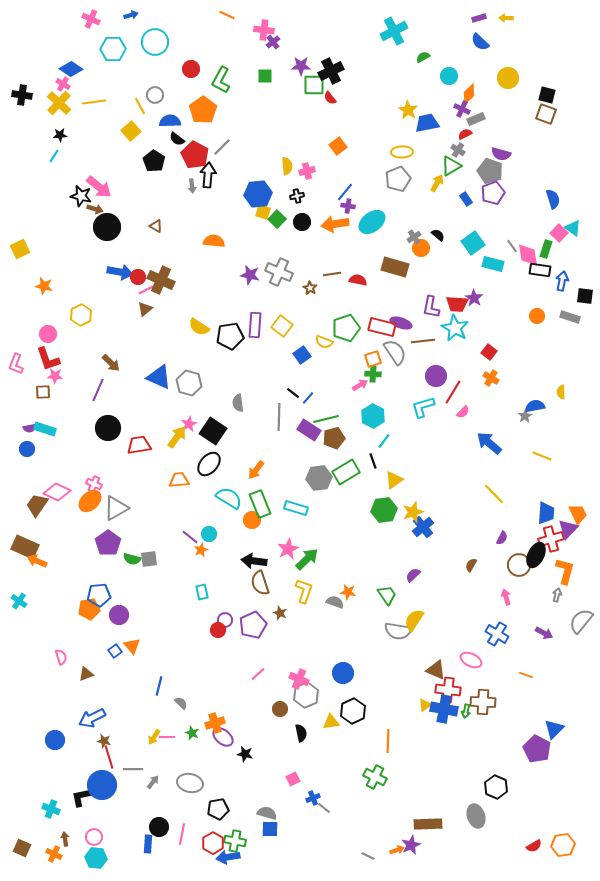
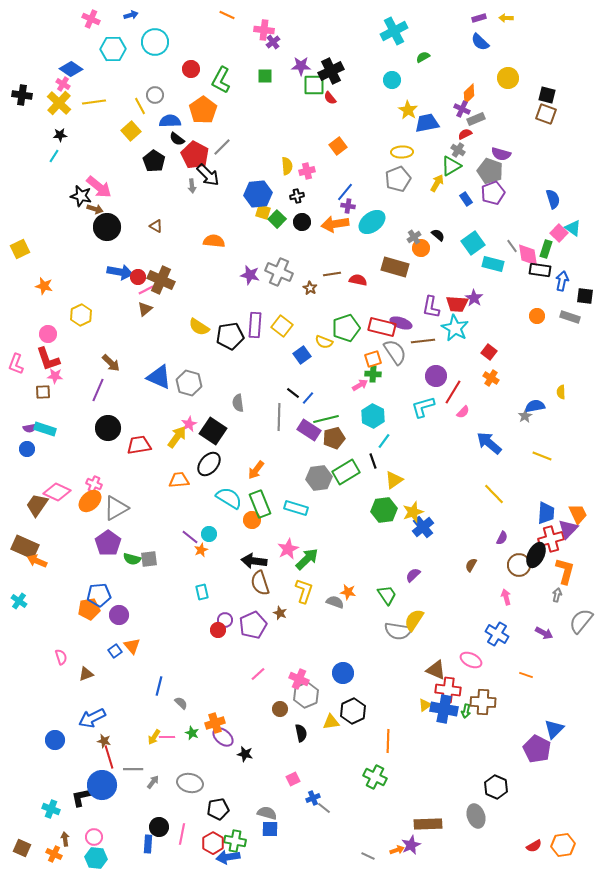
cyan circle at (449, 76): moved 57 px left, 4 px down
black arrow at (208, 175): rotated 130 degrees clockwise
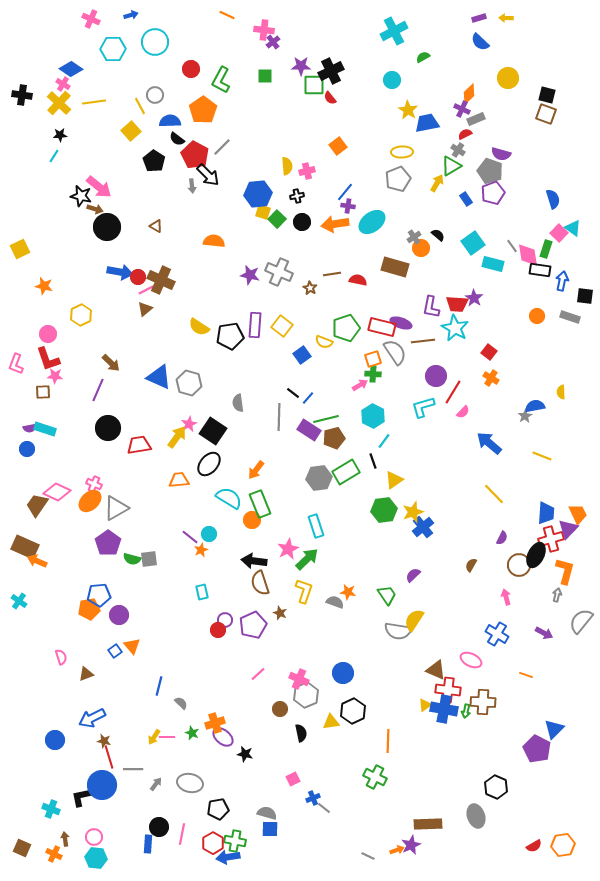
cyan rectangle at (296, 508): moved 20 px right, 18 px down; rotated 55 degrees clockwise
gray arrow at (153, 782): moved 3 px right, 2 px down
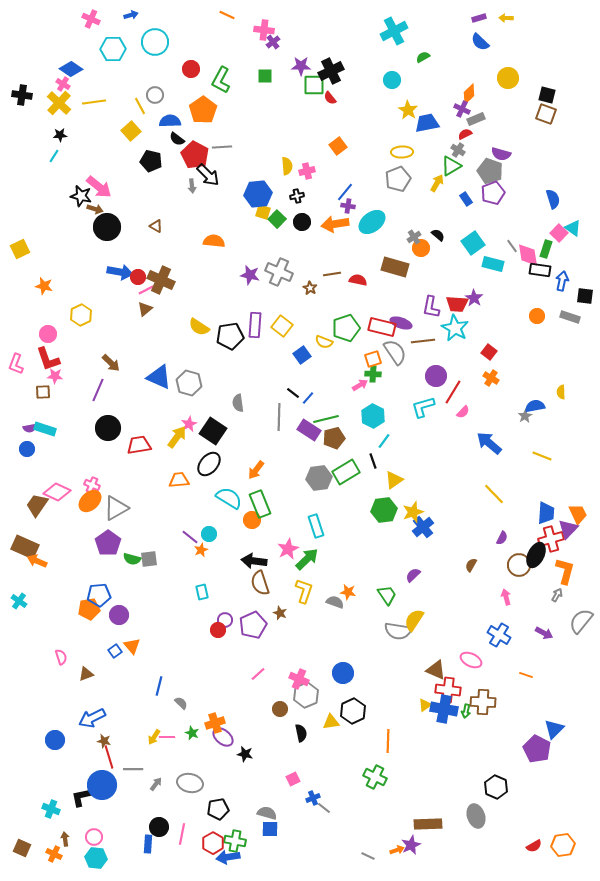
gray line at (222, 147): rotated 42 degrees clockwise
black pentagon at (154, 161): moved 3 px left; rotated 20 degrees counterclockwise
pink cross at (94, 484): moved 2 px left, 1 px down
gray arrow at (557, 595): rotated 16 degrees clockwise
blue cross at (497, 634): moved 2 px right, 1 px down
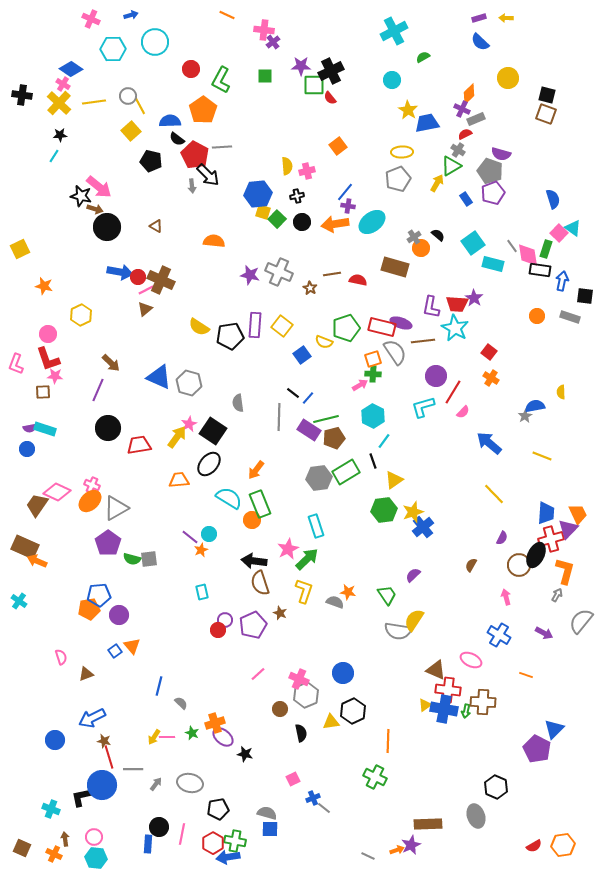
gray circle at (155, 95): moved 27 px left, 1 px down
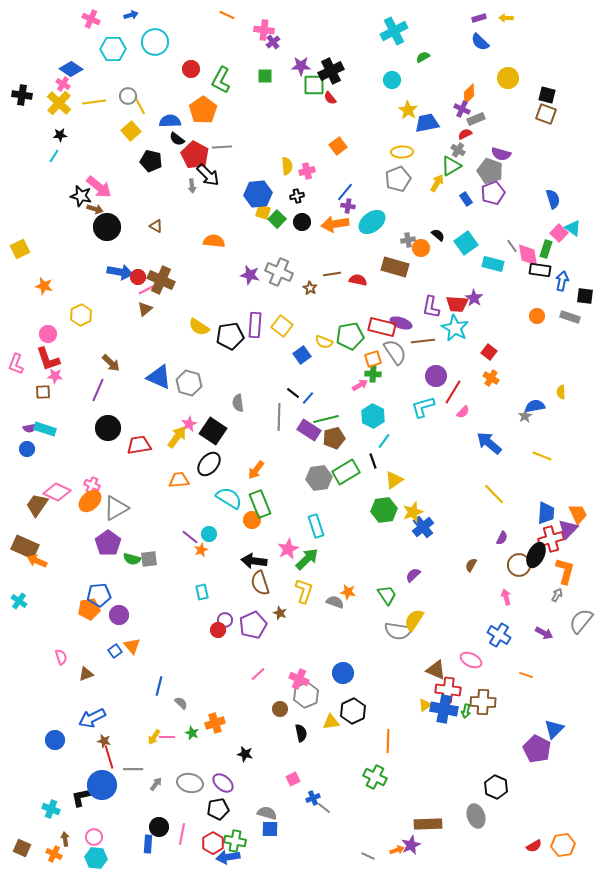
gray cross at (414, 237): moved 6 px left, 3 px down; rotated 24 degrees clockwise
cyan square at (473, 243): moved 7 px left
green pentagon at (346, 328): moved 4 px right, 8 px down; rotated 8 degrees clockwise
purple ellipse at (223, 737): moved 46 px down
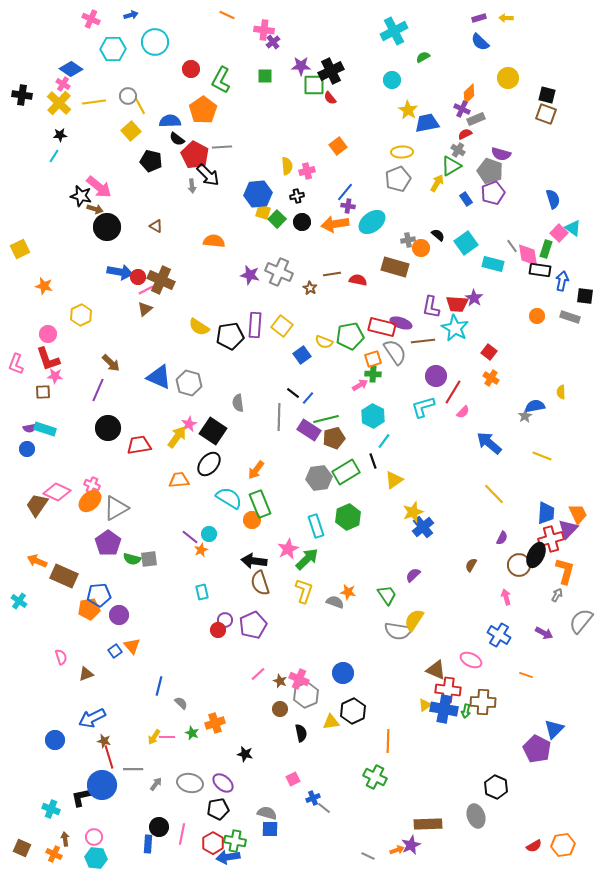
green hexagon at (384, 510): moved 36 px left, 7 px down; rotated 15 degrees counterclockwise
brown rectangle at (25, 547): moved 39 px right, 29 px down
brown star at (280, 613): moved 68 px down
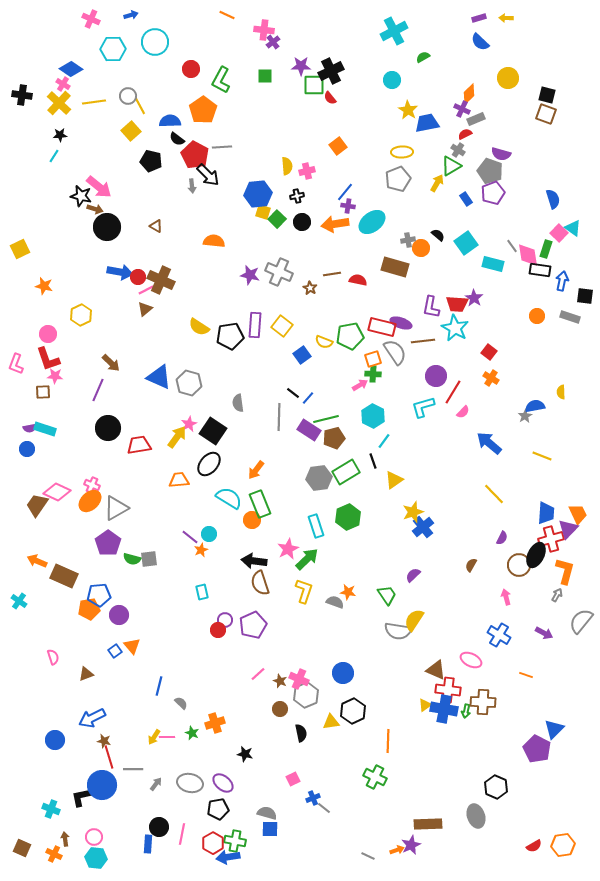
pink semicircle at (61, 657): moved 8 px left
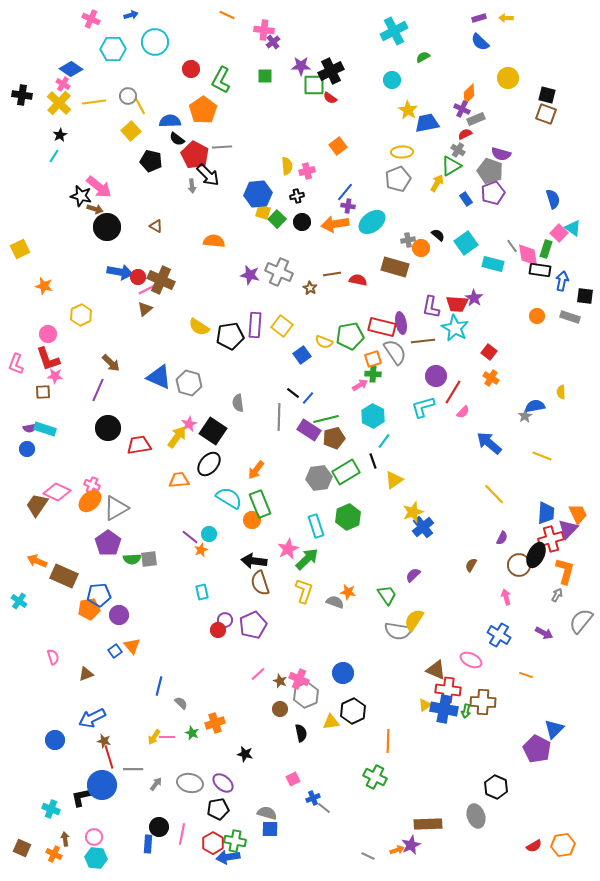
red semicircle at (330, 98): rotated 16 degrees counterclockwise
black star at (60, 135): rotated 24 degrees counterclockwise
purple ellipse at (401, 323): rotated 60 degrees clockwise
green semicircle at (132, 559): rotated 18 degrees counterclockwise
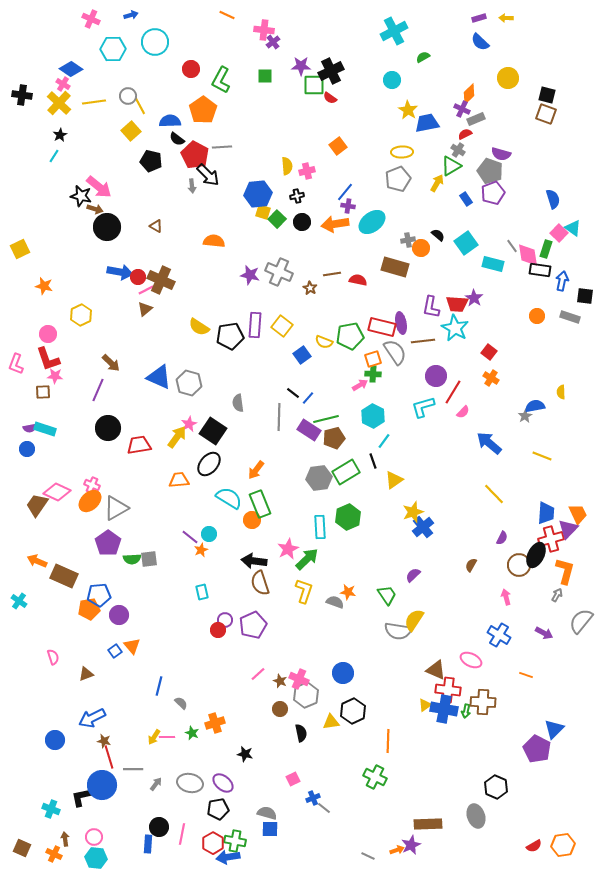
cyan rectangle at (316, 526): moved 4 px right, 1 px down; rotated 15 degrees clockwise
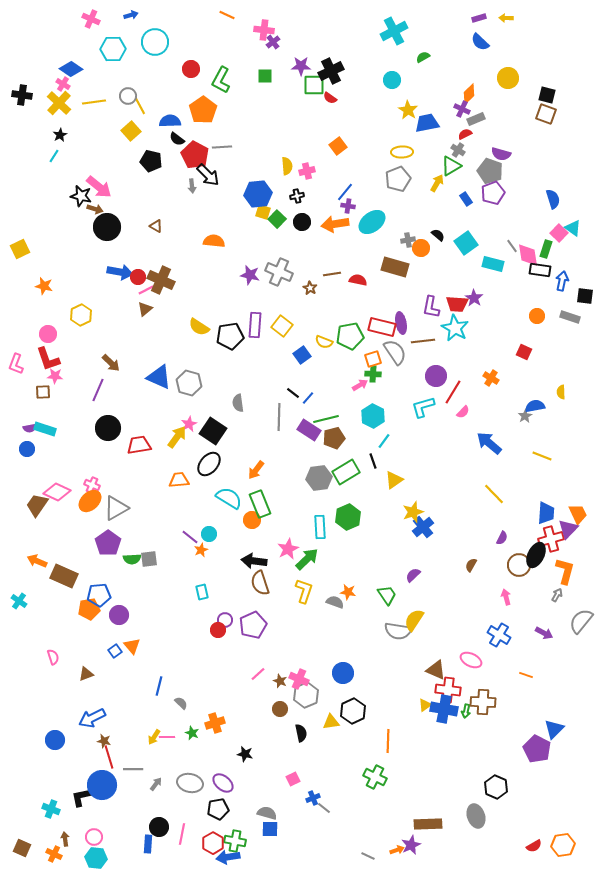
red square at (489, 352): moved 35 px right; rotated 14 degrees counterclockwise
